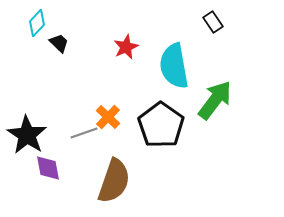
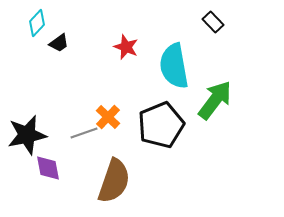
black rectangle: rotated 10 degrees counterclockwise
black trapezoid: rotated 100 degrees clockwise
red star: rotated 25 degrees counterclockwise
black pentagon: rotated 15 degrees clockwise
black star: rotated 27 degrees clockwise
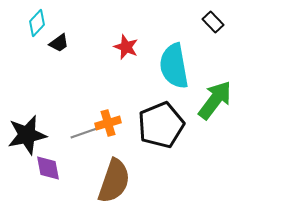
orange cross: moved 6 px down; rotated 30 degrees clockwise
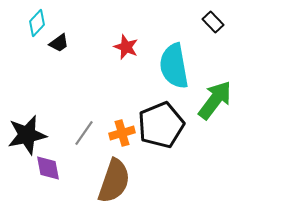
orange cross: moved 14 px right, 10 px down
gray line: rotated 36 degrees counterclockwise
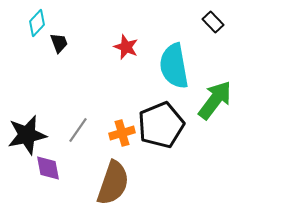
black trapezoid: rotated 75 degrees counterclockwise
gray line: moved 6 px left, 3 px up
brown semicircle: moved 1 px left, 2 px down
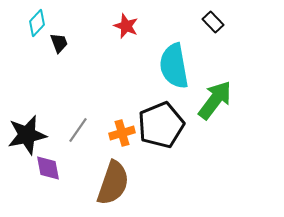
red star: moved 21 px up
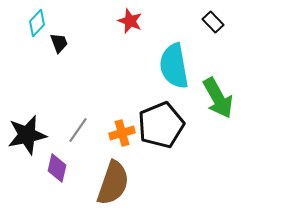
red star: moved 4 px right, 5 px up
green arrow: moved 3 px right, 2 px up; rotated 114 degrees clockwise
purple diamond: moved 9 px right; rotated 24 degrees clockwise
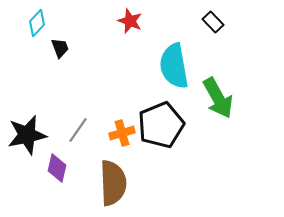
black trapezoid: moved 1 px right, 5 px down
brown semicircle: rotated 21 degrees counterclockwise
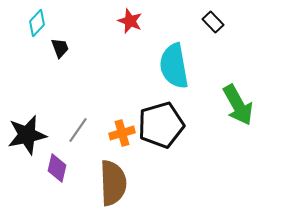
green arrow: moved 20 px right, 7 px down
black pentagon: rotated 6 degrees clockwise
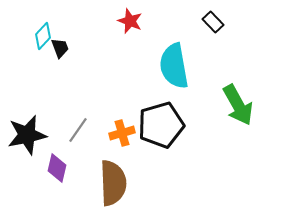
cyan diamond: moved 6 px right, 13 px down
